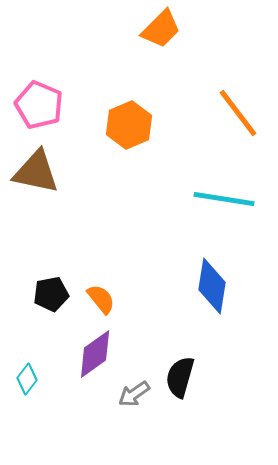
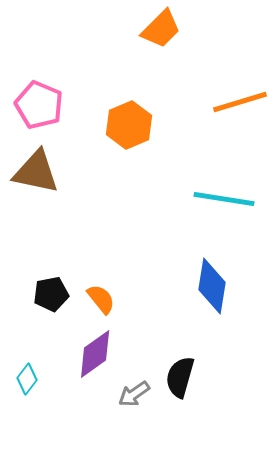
orange line: moved 2 px right, 11 px up; rotated 70 degrees counterclockwise
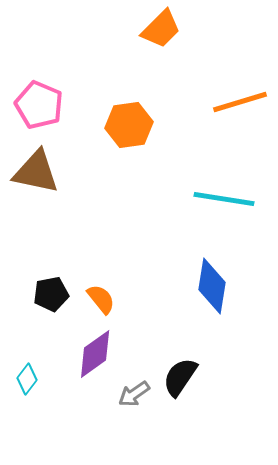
orange hexagon: rotated 15 degrees clockwise
black semicircle: rotated 18 degrees clockwise
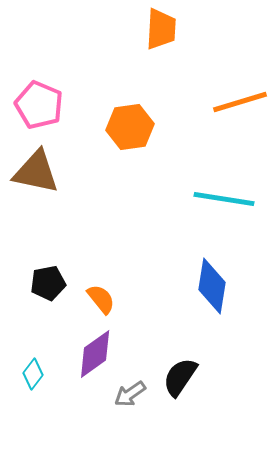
orange trapezoid: rotated 42 degrees counterclockwise
orange hexagon: moved 1 px right, 2 px down
black pentagon: moved 3 px left, 11 px up
cyan diamond: moved 6 px right, 5 px up
gray arrow: moved 4 px left
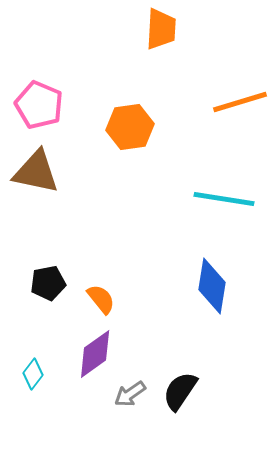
black semicircle: moved 14 px down
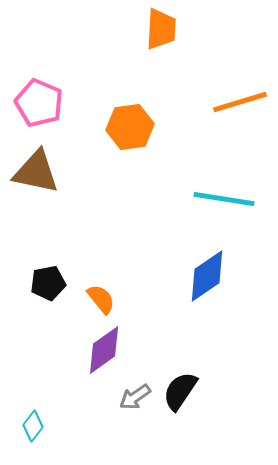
pink pentagon: moved 2 px up
blue diamond: moved 5 px left, 10 px up; rotated 46 degrees clockwise
purple diamond: moved 9 px right, 4 px up
cyan diamond: moved 52 px down
gray arrow: moved 5 px right, 3 px down
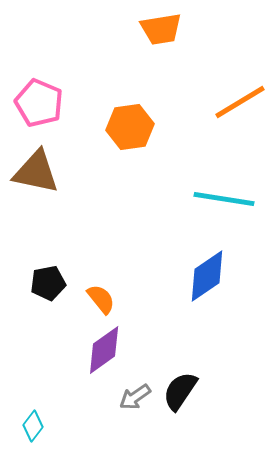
orange trapezoid: rotated 78 degrees clockwise
orange line: rotated 14 degrees counterclockwise
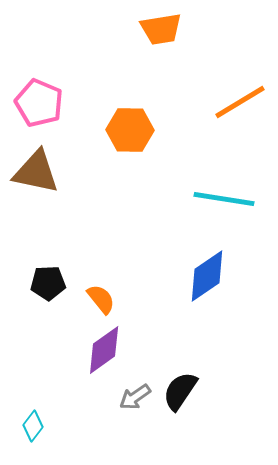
orange hexagon: moved 3 px down; rotated 9 degrees clockwise
black pentagon: rotated 8 degrees clockwise
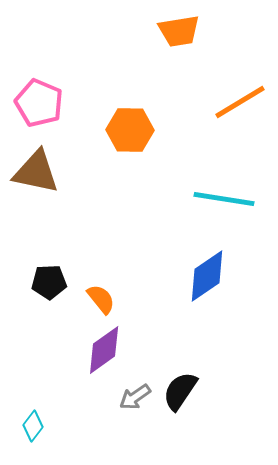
orange trapezoid: moved 18 px right, 2 px down
black pentagon: moved 1 px right, 1 px up
